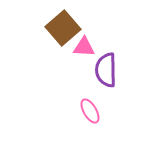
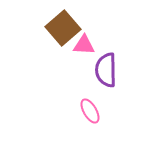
pink triangle: moved 2 px up
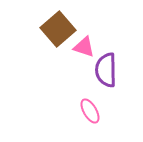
brown square: moved 5 px left, 1 px down
pink triangle: moved 2 px down; rotated 15 degrees clockwise
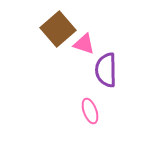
pink triangle: moved 3 px up
pink ellipse: rotated 10 degrees clockwise
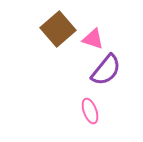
pink triangle: moved 9 px right, 5 px up
purple semicircle: rotated 140 degrees counterclockwise
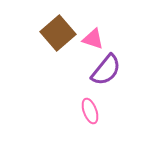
brown square: moved 4 px down
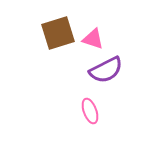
brown square: rotated 24 degrees clockwise
purple semicircle: rotated 24 degrees clockwise
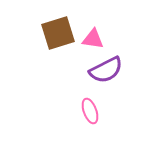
pink triangle: rotated 10 degrees counterclockwise
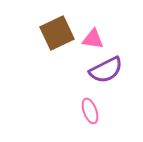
brown square: moved 1 px left; rotated 8 degrees counterclockwise
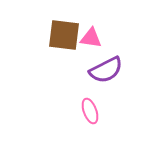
brown square: moved 7 px right, 2 px down; rotated 32 degrees clockwise
pink triangle: moved 2 px left, 1 px up
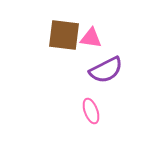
pink ellipse: moved 1 px right
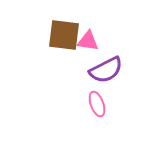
pink triangle: moved 3 px left, 3 px down
pink ellipse: moved 6 px right, 7 px up
